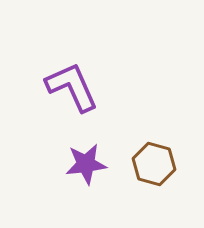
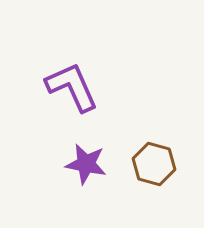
purple star: rotated 18 degrees clockwise
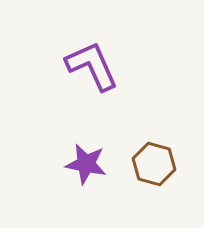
purple L-shape: moved 20 px right, 21 px up
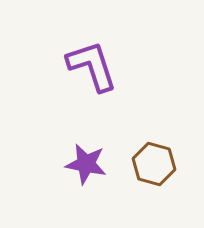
purple L-shape: rotated 6 degrees clockwise
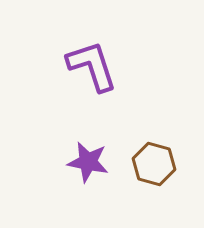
purple star: moved 2 px right, 2 px up
